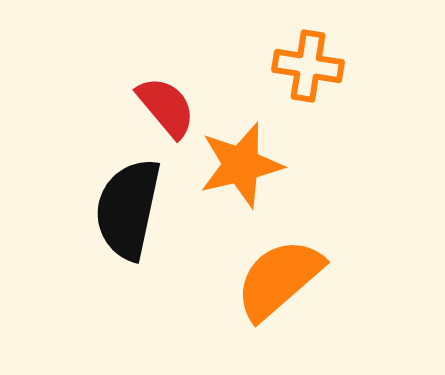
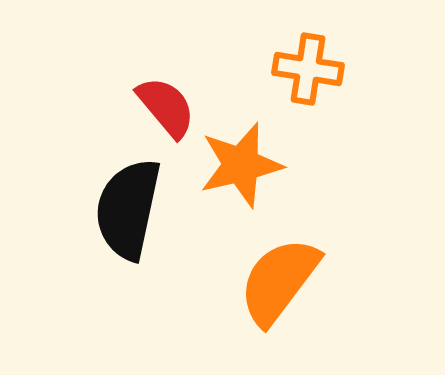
orange cross: moved 3 px down
orange semicircle: moved 2 px down; rotated 12 degrees counterclockwise
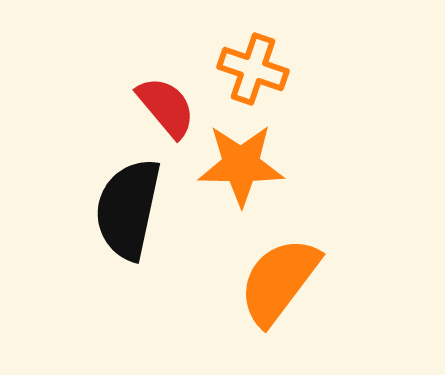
orange cross: moved 55 px left; rotated 10 degrees clockwise
orange star: rotated 14 degrees clockwise
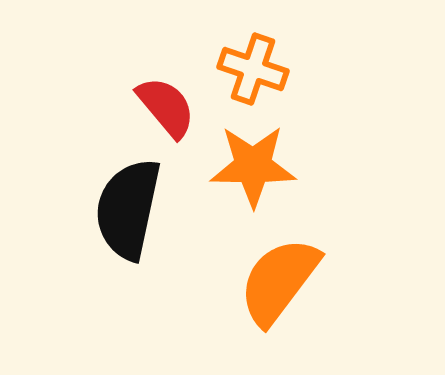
orange star: moved 12 px right, 1 px down
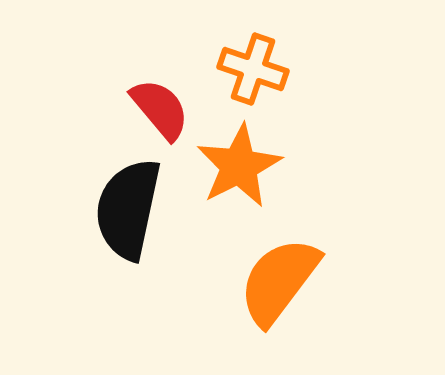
red semicircle: moved 6 px left, 2 px down
orange star: moved 14 px left; rotated 28 degrees counterclockwise
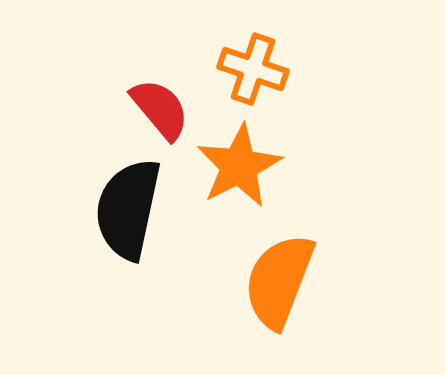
orange semicircle: rotated 16 degrees counterclockwise
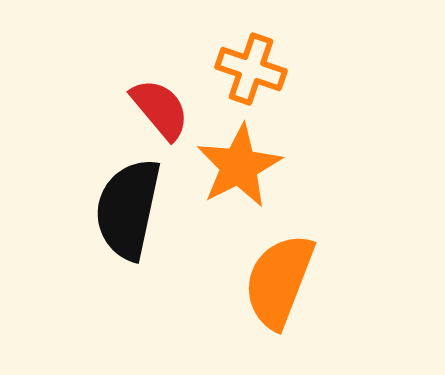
orange cross: moved 2 px left
